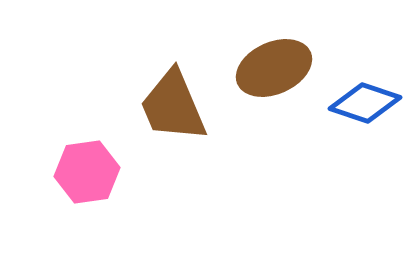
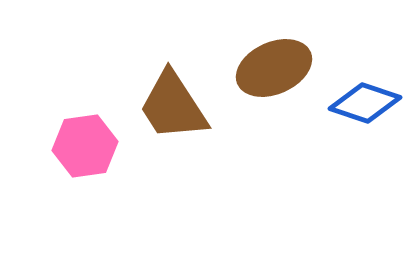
brown trapezoid: rotated 10 degrees counterclockwise
pink hexagon: moved 2 px left, 26 px up
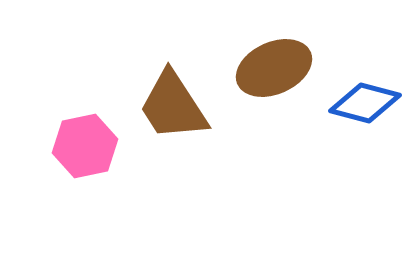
blue diamond: rotated 4 degrees counterclockwise
pink hexagon: rotated 4 degrees counterclockwise
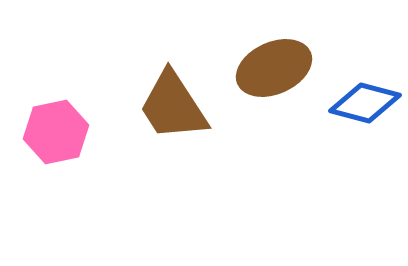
pink hexagon: moved 29 px left, 14 px up
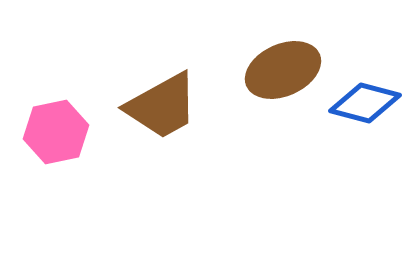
brown ellipse: moved 9 px right, 2 px down
brown trapezoid: moved 11 px left; rotated 86 degrees counterclockwise
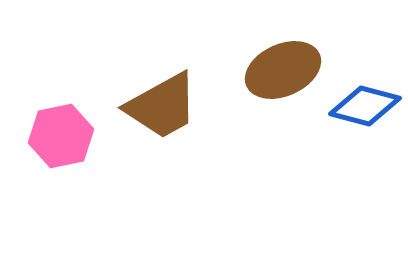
blue diamond: moved 3 px down
pink hexagon: moved 5 px right, 4 px down
